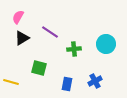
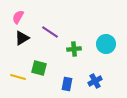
yellow line: moved 7 px right, 5 px up
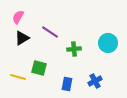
cyan circle: moved 2 px right, 1 px up
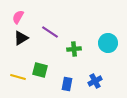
black triangle: moved 1 px left
green square: moved 1 px right, 2 px down
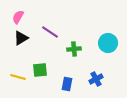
green square: rotated 21 degrees counterclockwise
blue cross: moved 1 px right, 2 px up
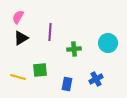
purple line: rotated 60 degrees clockwise
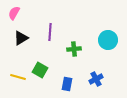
pink semicircle: moved 4 px left, 4 px up
cyan circle: moved 3 px up
green square: rotated 35 degrees clockwise
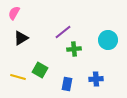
purple line: moved 13 px right; rotated 48 degrees clockwise
blue cross: rotated 24 degrees clockwise
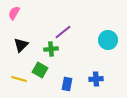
black triangle: moved 7 px down; rotated 14 degrees counterclockwise
green cross: moved 23 px left
yellow line: moved 1 px right, 2 px down
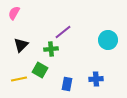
yellow line: rotated 28 degrees counterclockwise
